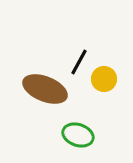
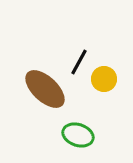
brown ellipse: rotated 21 degrees clockwise
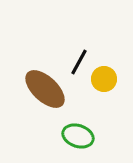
green ellipse: moved 1 px down
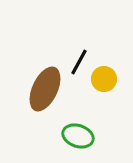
brown ellipse: rotated 72 degrees clockwise
